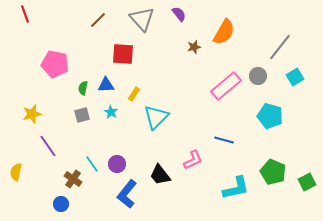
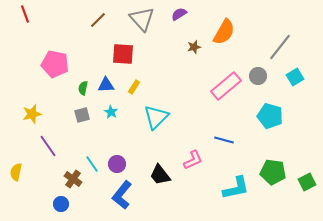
purple semicircle: rotated 84 degrees counterclockwise
yellow rectangle: moved 7 px up
green pentagon: rotated 15 degrees counterclockwise
blue L-shape: moved 5 px left, 1 px down
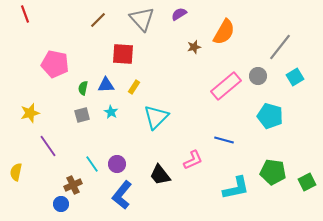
yellow star: moved 2 px left, 1 px up
brown cross: moved 6 px down; rotated 30 degrees clockwise
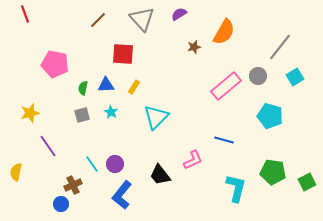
purple circle: moved 2 px left
cyan L-shape: rotated 64 degrees counterclockwise
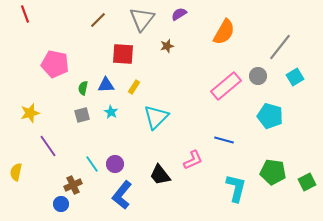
gray triangle: rotated 20 degrees clockwise
brown star: moved 27 px left, 1 px up
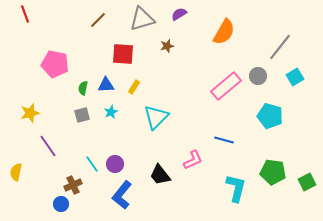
gray triangle: rotated 36 degrees clockwise
cyan star: rotated 16 degrees clockwise
